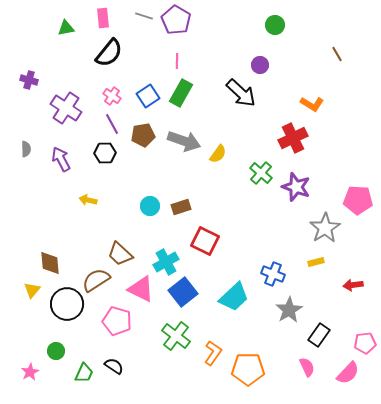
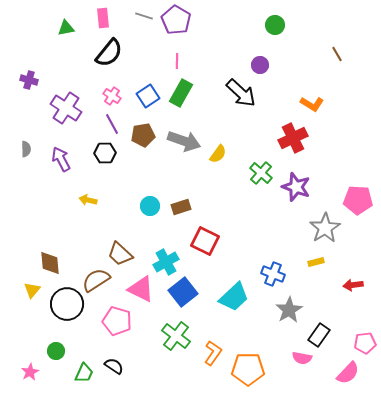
pink semicircle at (307, 367): moved 5 px left, 9 px up; rotated 126 degrees clockwise
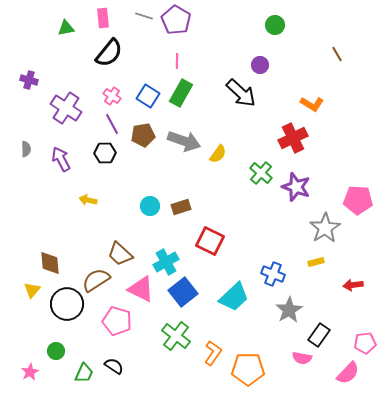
blue square at (148, 96): rotated 25 degrees counterclockwise
red square at (205, 241): moved 5 px right
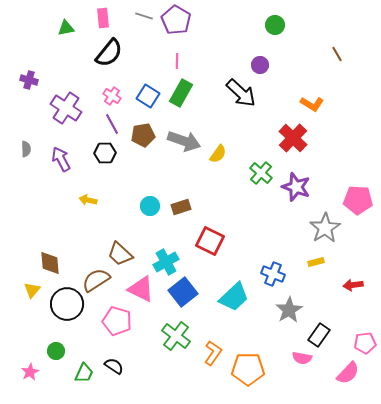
red cross at (293, 138): rotated 20 degrees counterclockwise
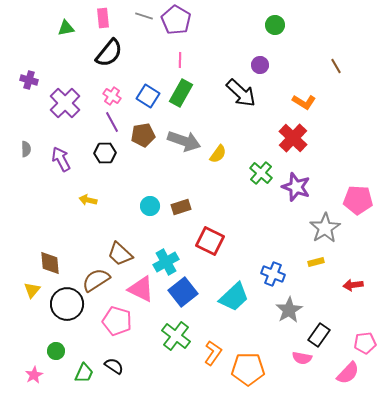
brown line at (337, 54): moved 1 px left, 12 px down
pink line at (177, 61): moved 3 px right, 1 px up
orange L-shape at (312, 104): moved 8 px left, 2 px up
purple cross at (66, 108): moved 1 px left, 5 px up; rotated 12 degrees clockwise
purple line at (112, 124): moved 2 px up
pink star at (30, 372): moved 4 px right, 3 px down
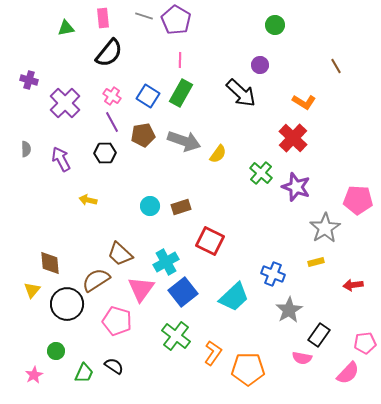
pink triangle at (141, 289): rotated 40 degrees clockwise
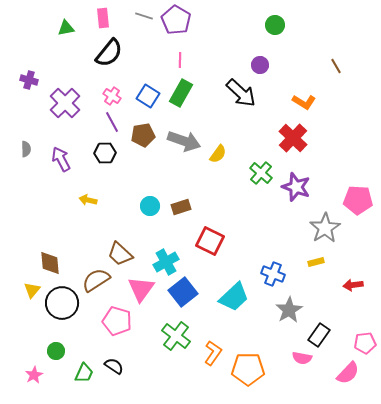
black circle at (67, 304): moved 5 px left, 1 px up
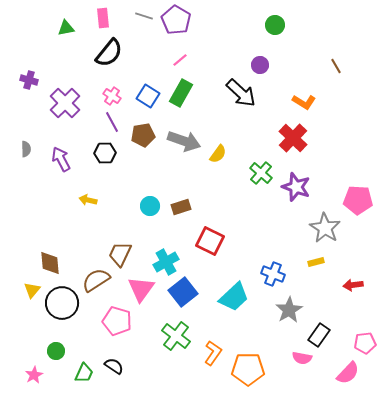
pink line at (180, 60): rotated 49 degrees clockwise
gray star at (325, 228): rotated 8 degrees counterclockwise
brown trapezoid at (120, 254): rotated 72 degrees clockwise
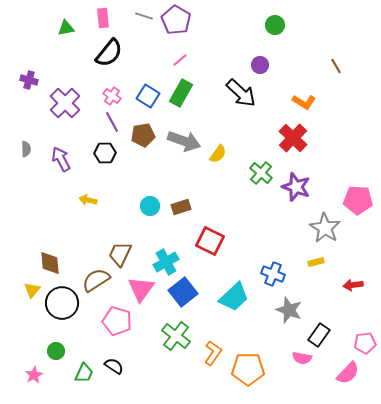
gray star at (289, 310): rotated 20 degrees counterclockwise
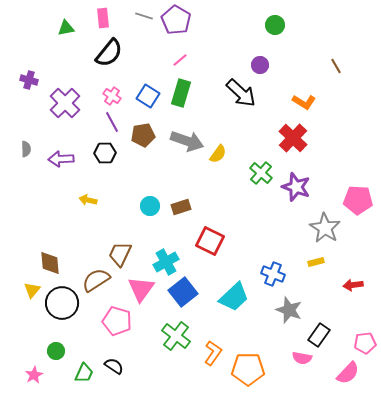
green rectangle at (181, 93): rotated 12 degrees counterclockwise
gray arrow at (184, 141): moved 3 px right
purple arrow at (61, 159): rotated 65 degrees counterclockwise
